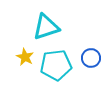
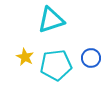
cyan triangle: moved 5 px right, 7 px up
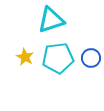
cyan pentagon: moved 2 px right, 7 px up
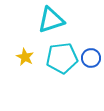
cyan pentagon: moved 4 px right
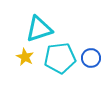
cyan triangle: moved 12 px left, 9 px down
cyan pentagon: moved 2 px left
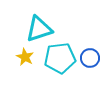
blue circle: moved 1 px left
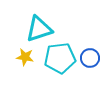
yellow star: rotated 18 degrees counterclockwise
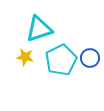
cyan pentagon: moved 1 px right, 2 px down; rotated 20 degrees counterclockwise
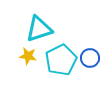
yellow star: moved 3 px right, 1 px up
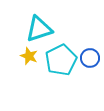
yellow star: moved 1 px right; rotated 12 degrees clockwise
